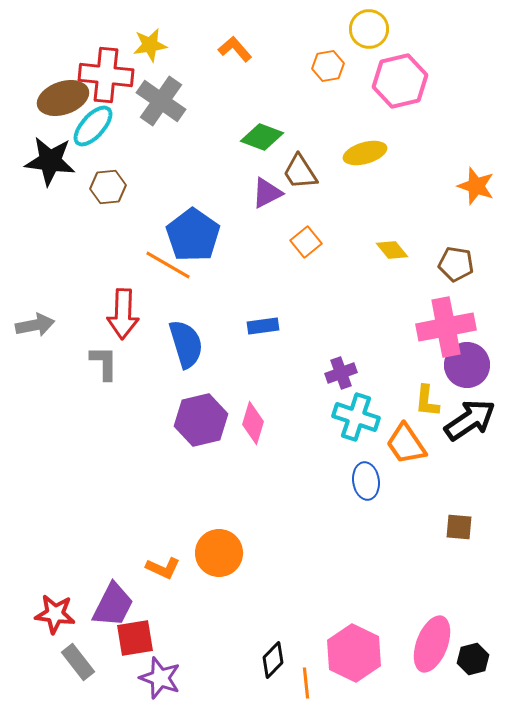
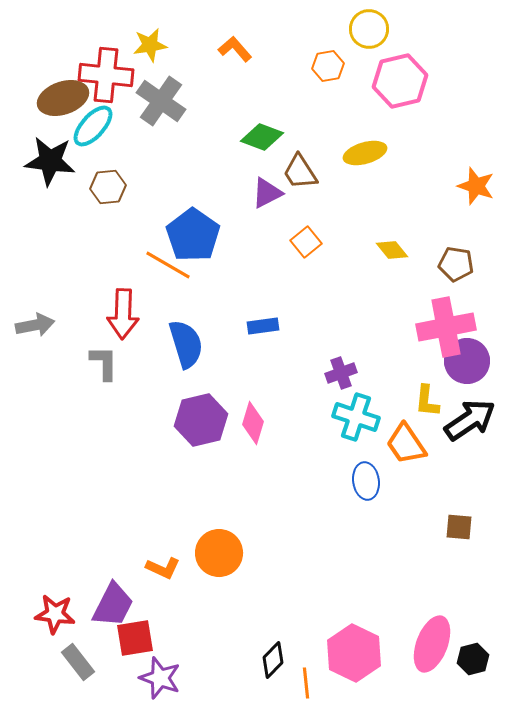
purple circle at (467, 365): moved 4 px up
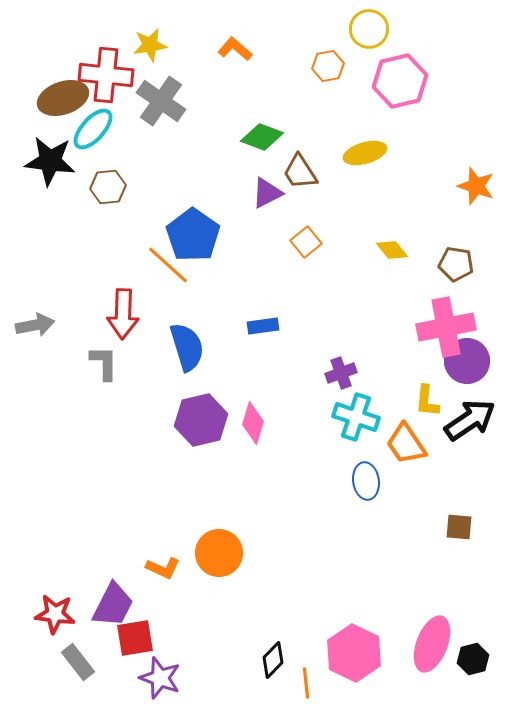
orange L-shape at (235, 49): rotated 8 degrees counterclockwise
cyan ellipse at (93, 126): moved 3 px down
orange line at (168, 265): rotated 12 degrees clockwise
blue semicircle at (186, 344): moved 1 px right, 3 px down
